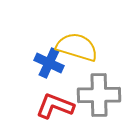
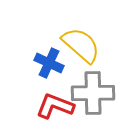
yellow semicircle: moved 4 px right, 2 px up; rotated 24 degrees clockwise
gray cross: moved 6 px left, 2 px up
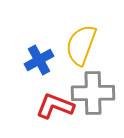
yellow semicircle: rotated 111 degrees counterclockwise
blue cross: moved 10 px left, 3 px up; rotated 36 degrees clockwise
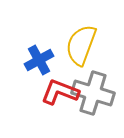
gray cross: rotated 18 degrees clockwise
red L-shape: moved 5 px right, 14 px up
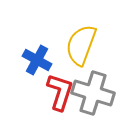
blue cross: moved 2 px left; rotated 32 degrees counterclockwise
red L-shape: rotated 87 degrees clockwise
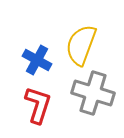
red L-shape: moved 22 px left, 13 px down
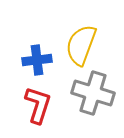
blue cross: rotated 36 degrees counterclockwise
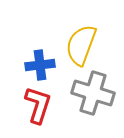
blue cross: moved 3 px right, 5 px down
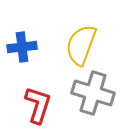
blue cross: moved 18 px left, 18 px up
